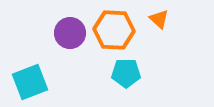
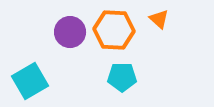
purple circle: moved 1 px up
cyan pentagon: moved 4 px left, 4 px down
cyan square: moved 1 px up; rotated 9 degrees counterclockwise
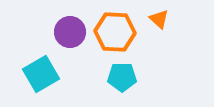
orange hexagon: moved 1 px right, 2 px down
cyan square: moved 11 px right, 7 px up
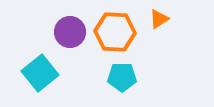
orange triangle: rotated 45 degrees clockwise
cyan square: moved 1 px left, 1 px up; rotated 9 degrees counterclockwise
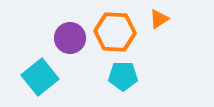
purple circle: moved 6 px down
cyan square: moved 4 px down
cyan pentagon: moved 1 px right, 1 px up
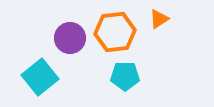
orange hexagon: rotated 9 degrees counterclockwise
cyan pentagon: moved 2 px right
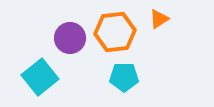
cyan pentagon: moved 1 px left, 1 px down
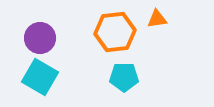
orange triangle: moved 2 px left; rotated 25 degrees clockwise
purple circle: moved 30 px left
cyan square: rotated 21 degrees counterclockwise
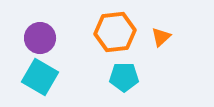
orange triangle: moved 4 px right, 18 px down; rotated 35 degrees counterclockwise
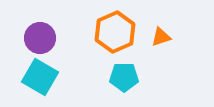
orange hexagon: rotated 18 degrees counterclockwise
orange triangle: rotated 25 degrees clockwise
